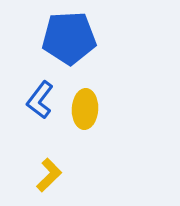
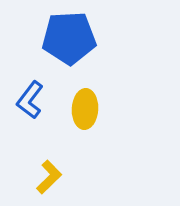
blue L-shape: moved 10 px left
yellow L-shape: moved 2 px down
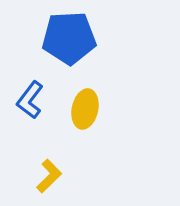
yellow ellipse: rotated 9 degrees clockwise
yellow L-shape: moved 1 px up
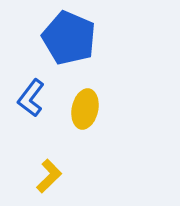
blue pentagon: rotated 26 degrees clockwise
blue L-shape: moved 1 px right, 2 px up
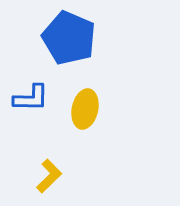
blue L-shape: rotated 126 degrees counterclockwise
